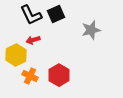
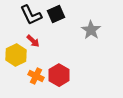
gray star: rotated 24 degrees counterclockwise
red arrow: moved 1 px down; rotated 120 degrees counterclockwise
orange cross: moved 6 px right
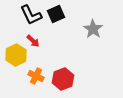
gray star: moved 2 px right, 1 px up
red hexagon: moved 4 px right, 4 px down; rotated 10 degrees clockwise
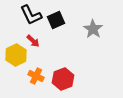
black square: moved 6 px down
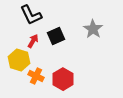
black square: moved 16 px down
red arrow: rotated 104 degrees counterclockwise
yellow hexagon: moved 3 px right, 5 px down; rotated 15 degrees counterclockwise
red hexagon: rotated 10 degrees counterclockwise
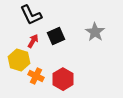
gray star: moved 2 px right, 3 px down
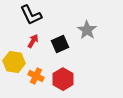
gray star: moved 8 px left, 2 px up
black square: moved 4 px right, 8 px down
yellow hexagon: moved 5 px left, 2 px down; rotated 10 degrees counterclockwise
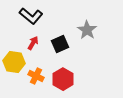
black L-shape: moved 1 px down; rotated 25 degrees counterclockwise
red arrow: moved 2 px down
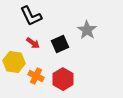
black L-shape: rotated 25 degrees clockwise
red arrow: rotated 96 degrees clockwise
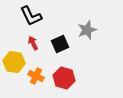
gray star: rotated 18 degrees clockwise
red arrow: rotated 152 degrees counterclockwise
red hexagon: moved 1 px right, 1 px up; rotated 15 degrees counterclockwise
